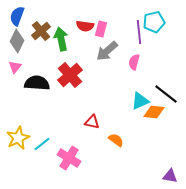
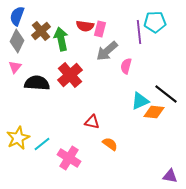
cyan pentagon: moved 1 px right; rotated 10 degrees clockwise
pink rectangle: moved 1 px left
pink semicircle: moved 8 px left, 4 px down
orange semicircle: moved 6 px left, 4 px down
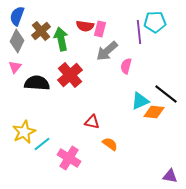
yellow star: moved 6 px right, 6 px up
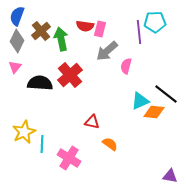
black semicircle: moved 3 px right
cyan line: rotated 48 degrees counterclockwise
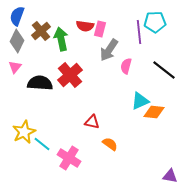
gray arrow: moved 2 px right, 1 px up; rotated 15 degrees counterclockwise
black line: moved 2 px left, 24 px up
cyan line: rotated 54 degrees counterclockwise
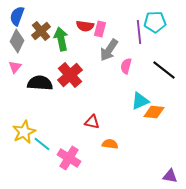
orange semicircle: rotated 28 degrees counterclockwise
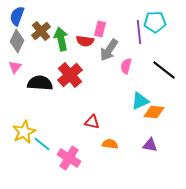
red semicircle: moved 15 px down
purple triangle: moved 20 px left, 31 px up
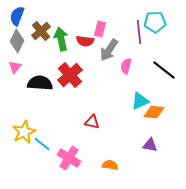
orange semicircle: moved 21 px down
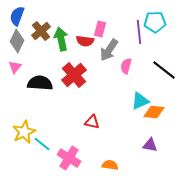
red cross: moved 4 px right
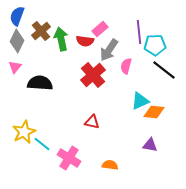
cyan pentagon: moved 23 px down
pink rectangle: rotated 35 degrees clockwise
red cross: moved 19 px right
